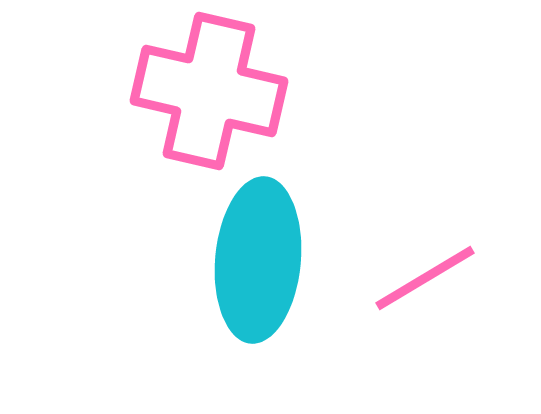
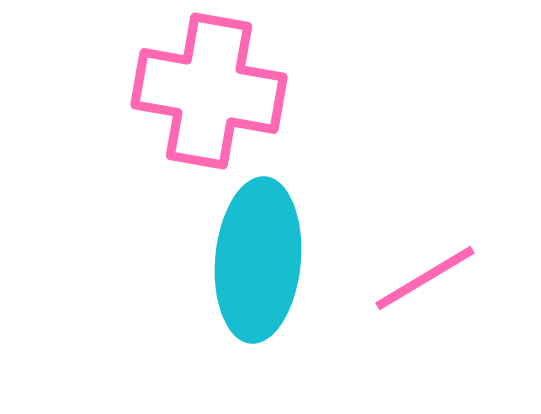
pink cross: rotated 3 degrees counterclockwise
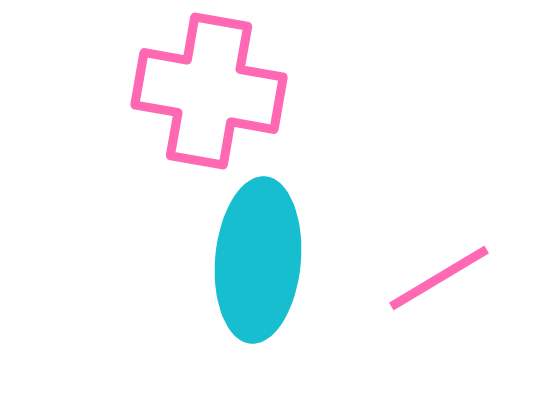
pink line: moved 14 px right
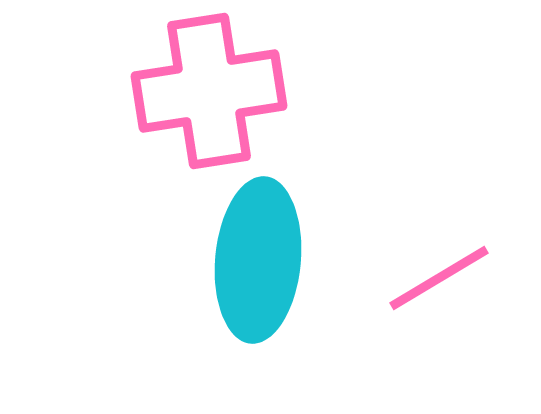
pink cross: rotated 19 degrees counterclockwise
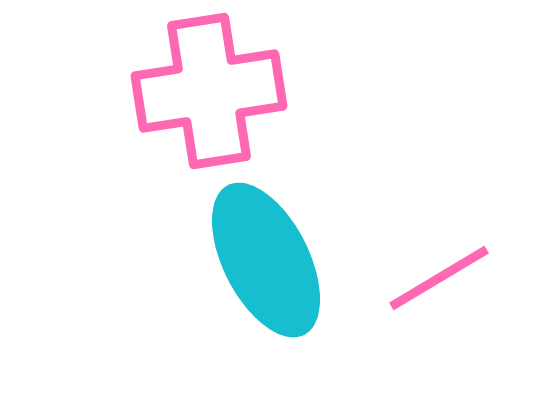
cyan ellipse: moved 8 px right; rotated 32 degrees counterclockwise
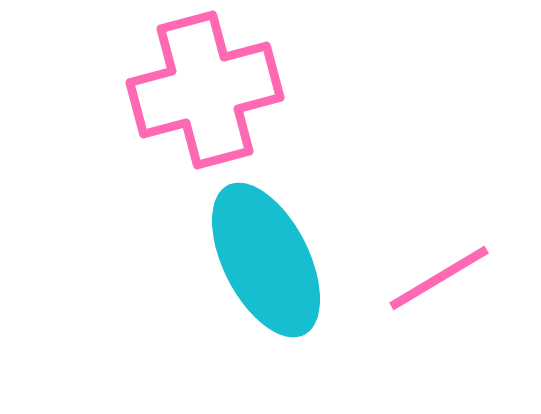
pink cross: moved 4 px left, 1 px up; rotated 6 degrees counterclockwise
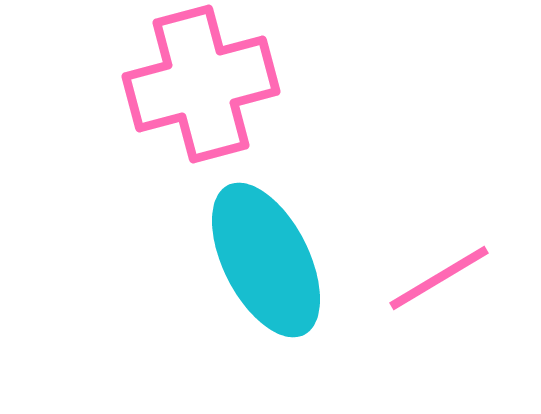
pink cross: moved 4 px left, 6 px up
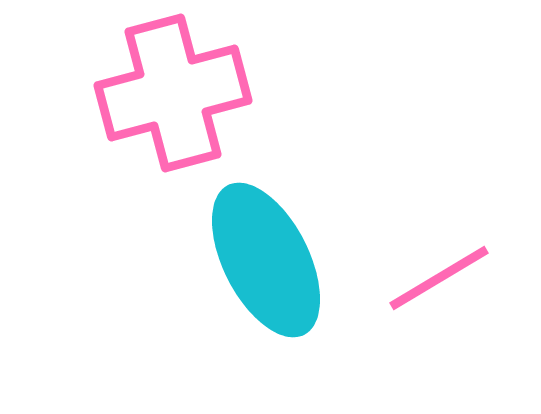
pink cross: moved 28 px left, 9 px down
